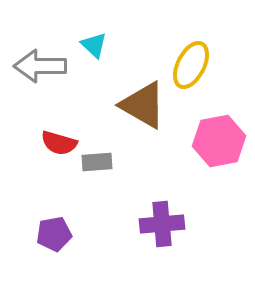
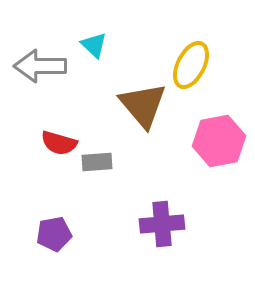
brown triangle: rotated 20 degrees clockwise
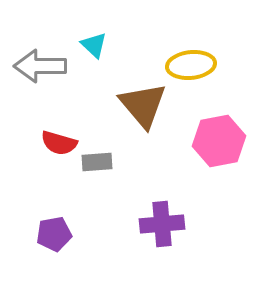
yellow ellipse: rotated 57 degrees clockwise
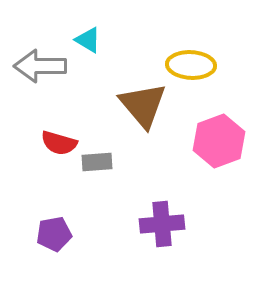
cyan triangle: moved 6 px left, 5 px up; rotated 12 degrees counterclockwise
yellow ellipse: rotated 9 degrees clockwise
pink hexagon: rotated 9 degrees counterclockwise
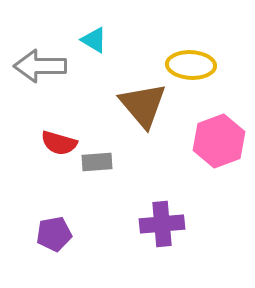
cyan triangle: moved 6 px right
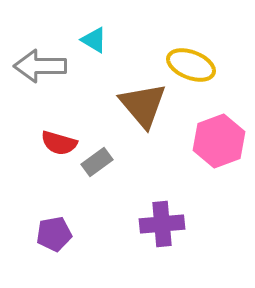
yellow ellipse: rotated 18 degrees clockwise
gray rectangle: rotated 32 degrees counterclockwise
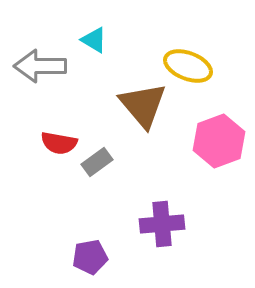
yellow ellipse: moved 3 px left, 1 px down
red semicircle: rotated 6 degrees counterclockwise
purple pentagon: moved 36 px right, 23 px down
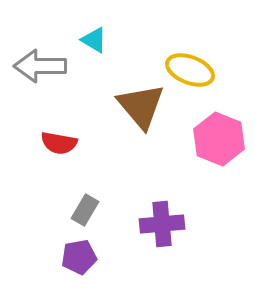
yellow ellipse: moved 2 px right, 4 px down
brown triangle: moved 2 px left, 1 px down
pink hexagon: moved 2 px up; rotated 18 degrees counterclockwise
gray rectangle: moved 12 px left, 48 px down; rotated 24 degrees counterclockwise
purple pentagon: moved 11 px left
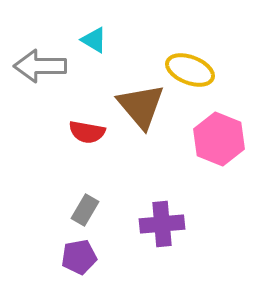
red semicircle: moved 28 px right, 11 px up
